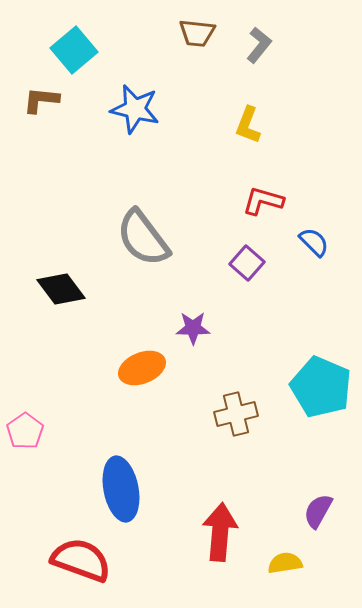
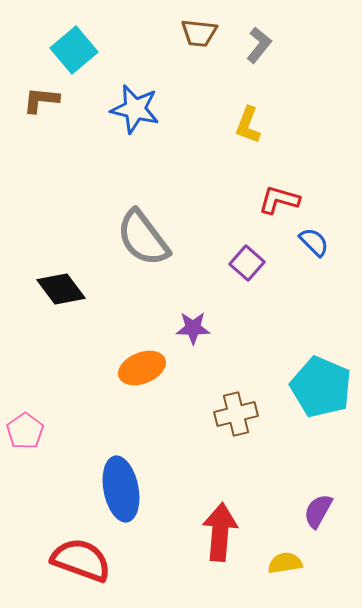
brown trapezoid: moved 2 px right
red L-shape: moved 16 px right, 1 px up
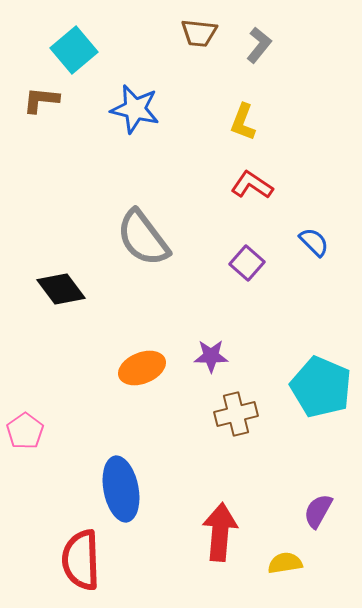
yellow L-shape: moved 5 px left, 3 px up
red L-shape: moved 27 px left, 15 px up; rotated 18 degrees clockwise
purple star: moved 18 px right, 28 px down
red semicircle: rotated 112 degrees counterclockwise
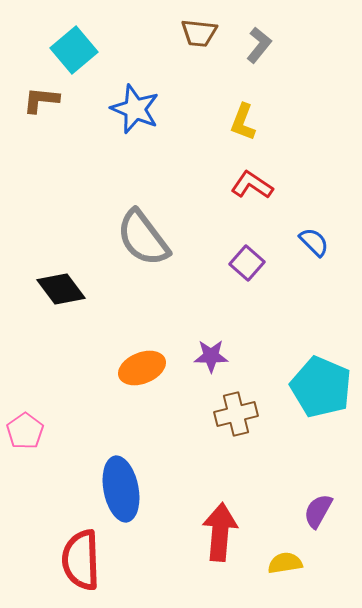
blue star: rotated 9 degrees clockwise
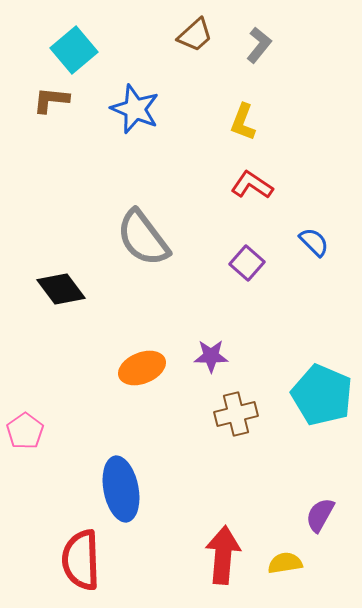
brown trapezoid: moved 4 px left, 2 px down; rotated 48 degrees counterclockwise
brown L-shape: moved 10 px right
cyan pentagon: moved 1 px right, 8 px down
purple semicircle: moved 2 px right, 4 px down
red arrow: moved 3 px right, 23 px down
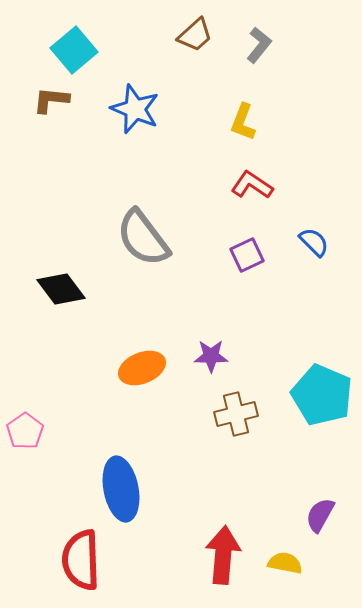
purple square: moved 8 px up; rotated 24 degrees clockwise
yellow semicircle: rotated 20 degrees clockwise
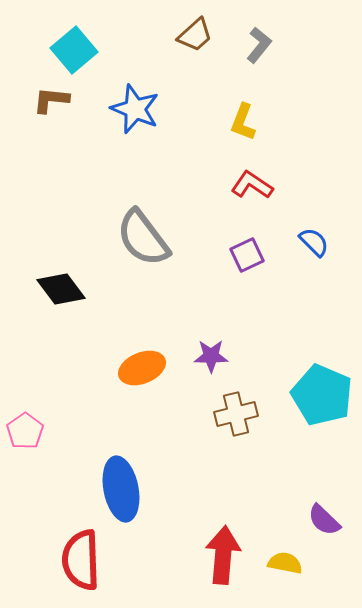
purple semicircle: moved 4 px right, 5 px down; rotated 75 degrees counterclockwise
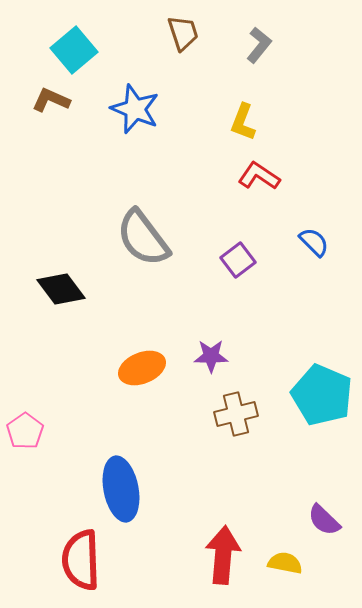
brown trapezoid: moved 12 px left, 2 px up; rotated 66 degrees counterclockwise
brown L-shape: rotated 18 degrees clockwise
red L-shape: moved 7 px right, 9 px up
purple square: moved 9 px left, 5 px down; rotated 12 degrees counterclockwise
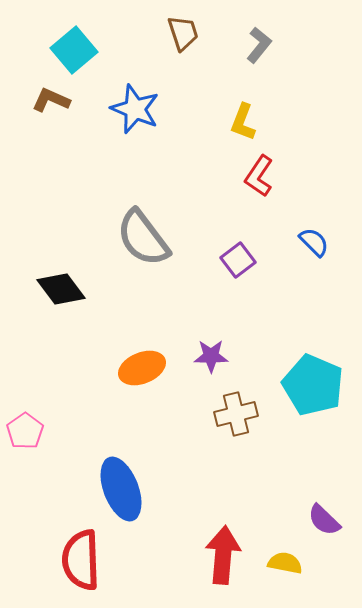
red L-shape: rotated 90 degrees counterclockwise
cyan pentagon: moved 9 px left, 10 px up
blue ellipse: rotated 10 degrees counterclockwise
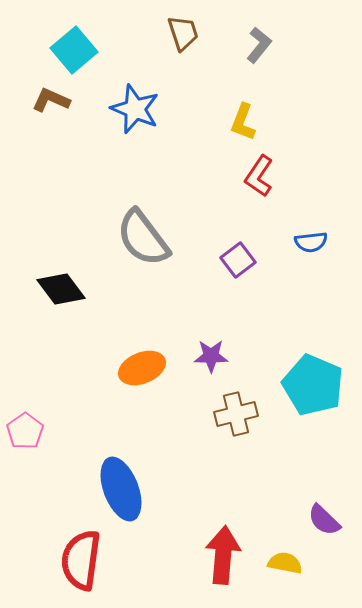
blue semicircle: moved 3 px left; rotated 128 degrees clockwise
red semicircle: rotated 10 degrees clockwise
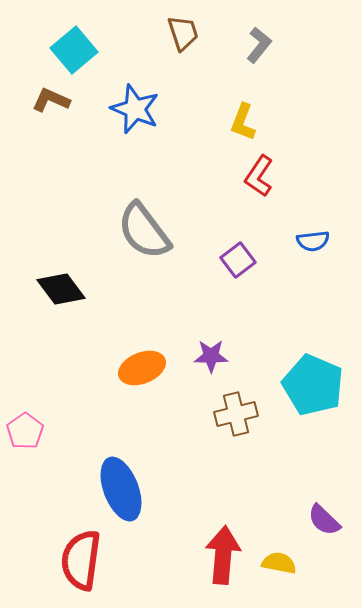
gray semicircle: moved 1 px right, 7 px up
blue semicircle: moved 2 px right, 1 px up
yellow semicircle: moved 6 px left
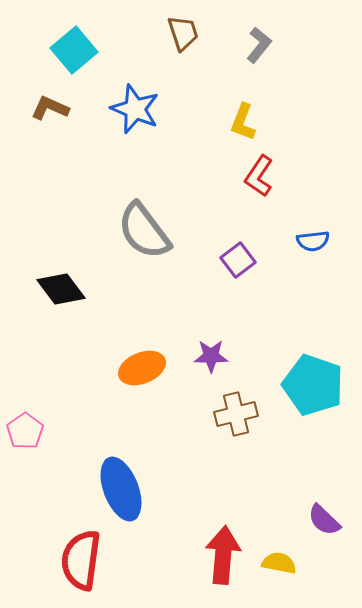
brown L-shape: moved 1 px left, 8 px down
cyan pentagon: rotated 4 degrees counterclockwise
